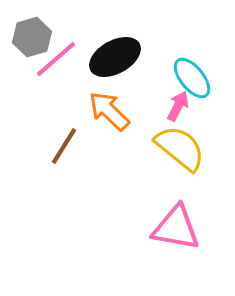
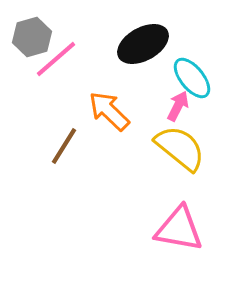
black ellipse: moved 28 px right, 13 px up
pink triangle: moved 3 px right, 1 px down
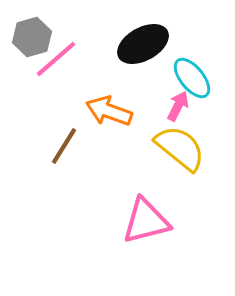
orange arrow: rotated 24 degrees counterclockwise
pink triangle: moved 33 px left, 8 px up; rotated 24 degrees counterclockwise
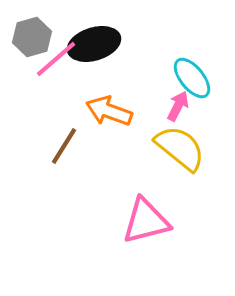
black ellipse: moved 49 px left; rotated 12 degrees clockwise
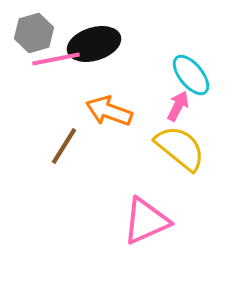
gray hexagon: moved 2 px right, 4 px up
pink line: rotated 30 degrees clockwise
cyan ellipse: moved 1 px left, 3 px up
pink triangle: rotated 10 degrees counterclockwise
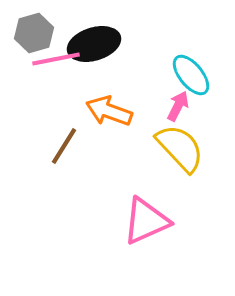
yellow semicircle: rotated 8 degrees clockwise
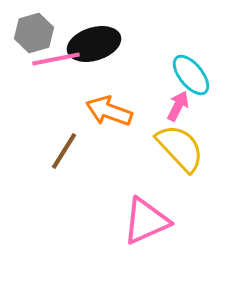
brown line: moved 5 px down
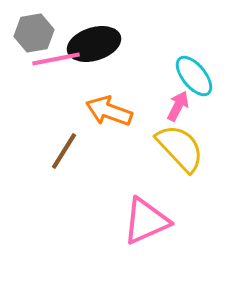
gray hexagon: rotated 6 degrees clockwise
cyan ellipse: moved 3 px right, 1 px down
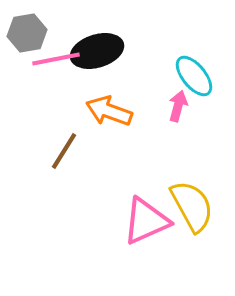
gray hexagon: moved 7 px left
black ellipse: moved 3 px right, 7 px down
pink arrow: rotated 12 degrees counterclockwise
yellow semicircle: moved 12 px right, 58 px down; rotated 14 degrees clockwise
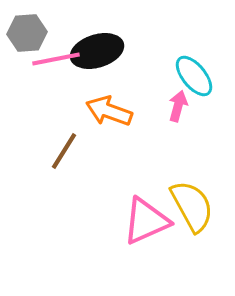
gray hexagon: rotated 6 degrees clockwise
